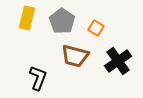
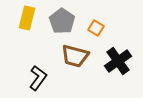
black L-shape: rotated 15 degrees clockwise
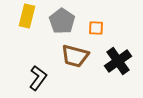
yellow rectangle: moved 2 px up
orange square: rotated 28 degrees counterclockwise
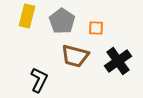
black L-shape: moved 1 px right, 2 px down; rotated 10 degrees counterclockwise
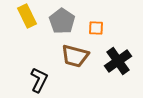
yellow rectangle: rotated 40 degrees counterclockwise
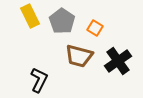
yellow rectangle: moved 3 px right
orange square: moved 1 px left; rotated 28 degrees clockwise
brown trapezoid: moved 4 px right
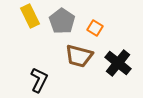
black cross: moved 2 px down; rotated 16 degrees counterclockwise
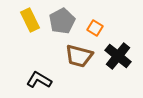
yellow rectangle: moved 4 px down
gray pentagon: rotated 10 degrees clockwise
black cross: moved 7 px up
black L-shape: rotated 85 degrees counterclockwise
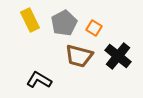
gray pentagon: moved 2 px right, 2 px down
orange square: moved 1 px left
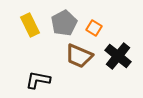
yellow rectangle: moved 5 px down
brown trapezoid: rotated 8 degrees clockwise
black L-shape: moved 1 px left; rotated 20 degrees counterclockwise
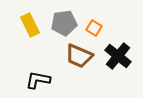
gray pentagon: rotated 20 degrees clockwise
